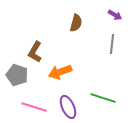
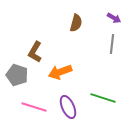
purple arrow: moved 1 px left, 3 px down
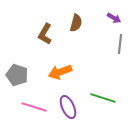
gray line: moved 8 px right
brown L-shape: moved 10 px right, 18 px up
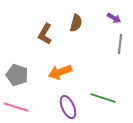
pink line: moved 18 px left
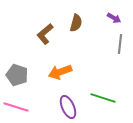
brown L-shape: rotated 20 degrees clockwise
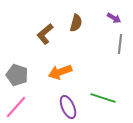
pink line: rotated 65 degrees counterclockwise
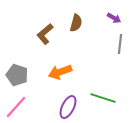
purple ellipse: rotated 50 degrees clockwise
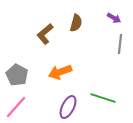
gray pentagon: rotated 10 degrees clockwise
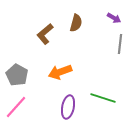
purple ellipse: rotated 15 degrees counterclockwise
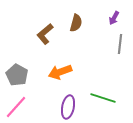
purple arrow: rotated 88 degrees clockwise
